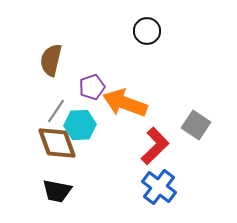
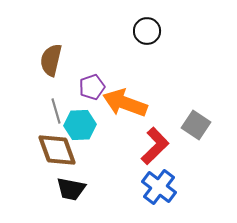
gray line: rotated 50 degrees counterclockwise
brown diamond: moved 7 px down
black trapezoid: moved 14 px right, 2 px up
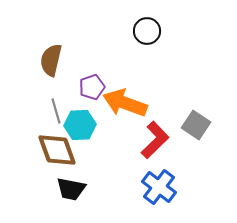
red L-shape: moved 6 px up
